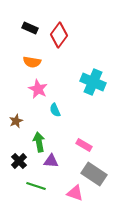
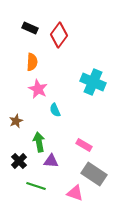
orange semicircle: rotated 96 degrees counterclockwise
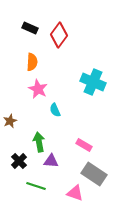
brown star: moved 6 px left
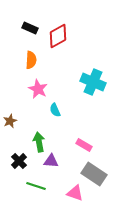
red diamond: moved 1 px left, 1 px down; rotated 25 degrees clockwise
orange semicircle: moved 1 px left, 2 px up
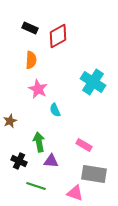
cyan cross: rotated 10 degrees clockwise
black cross: rotated 21 degrees counterclockwise
gray rectangle: rotated 25 degrees counterclockwise
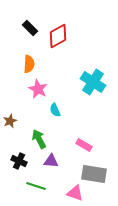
black rectangle: rotated 21 degrees clockwise
orange semicircle: moved 2 px left, 4 px down
green arrow: moved 3 px up; rotated 18 degrees counterclockwise
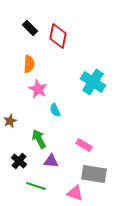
red diamond: rotated 50 degrees counterclockwise
black cross: rotated 14 degrees clockwise
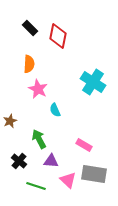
pink triangle: moved 7 px left, 13 px up; rotated 24 degrees clockwise
